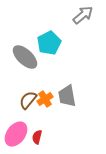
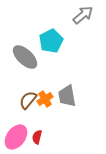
cyan pentagon: moved 2 px right, 2 px up
pink ellipse: moved 3 px down
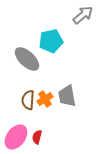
cyan pentagon: rotated 15 degrees clockwise
gray ellipse: moved 2 px right, 2 px down
brown semicircle: rotated 36 degrees counterclockwise
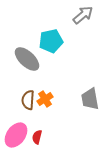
gray trapezoid: moved 23 px right, 3 px down
pink ellipse: moved 2 px up
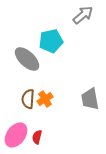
brown semicircle: moved 1 px up
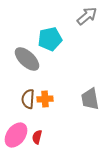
gray arrow: moved 4 px right, 1 px down
cyan pentagon: moved 1 px left, 2 px up
orange cross: rotated 28 degrees clockwise
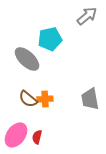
brown semicircle: rotated 54 degrees counterclockwise
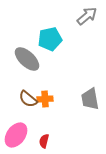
red semicircle: moved 7 px right, 4 px down
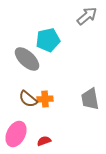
cyan pentagon: moved 2 px left, 1 px down
pink ellipse: moved 1 px up; rotated 10 degrees counterclockwise
red semicircle: rotated 56 degrees clockwise
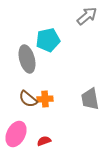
gray ellipse: rotated 32 degrees clockwise
